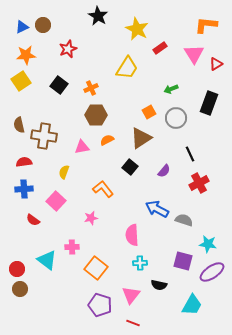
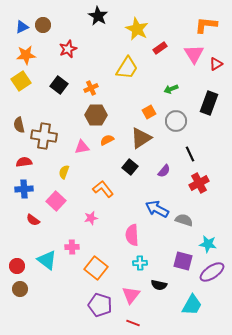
gray circle at (176, 118): moved 3 px down
red circle at (17, 269): moved 3 px up
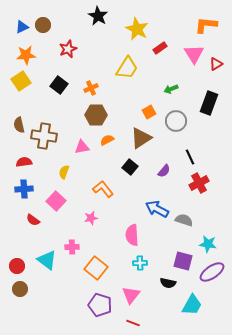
black line at (190, 154): moved 3 px down
black semicircle at (159, 285): moved 9 px right, 2 px up
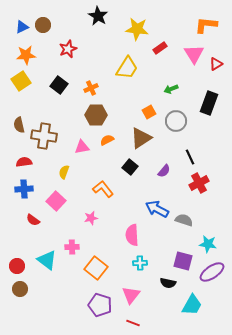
yellow star at (137, 29): rotated 20 degrees counterclockwise
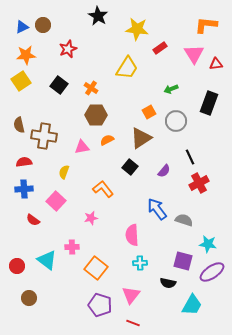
red triangle at (216, 64): rotated 24 degrees clockwise
orange cross at (91, 88): rotated 32 degrees counterclockwise
blue arrow at (157, 209): rotated 25 degrees clockwise
brown circle at (20, 289): moved 9 px right, 9 px down
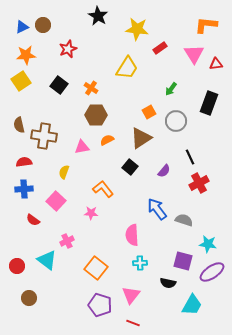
green arrow at (171, 89): rotated 32 degrees counterclockwise
pink star at (91, 218): moved 5 px up; rotated 16 degrees clockwise
pink cross at (72, 247): moved 5 px left, 6 px up; rotated 24 degrees counterclockwise
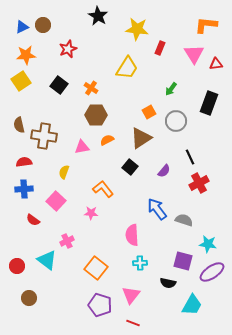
red rectangle at (160, 48): rotated 32 degrees counterclockwise
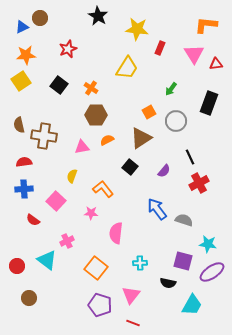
brown circle at (43, 25): moved 3 px left, 7 px up
yellow semicircle at (64, 172): moved 8 px right, 4 px down
pink semicircle at (132, 235): moved 16 px left, 2 px up; rotated 10 degrees clockwise
